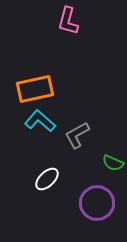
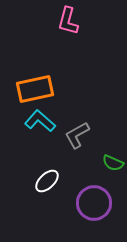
white ellipse: moved 2 px down
purple circle: moved 3 px left
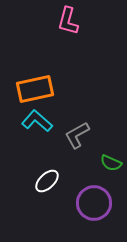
cyan L-shape: moved 3 px left
green semicircle: moved 2 px left
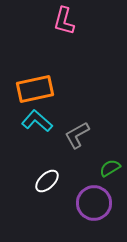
pink L-shape: moved 4 px left
green semicircle: moved 1 px left, 5 px down; rotated 125 degrees clockwise
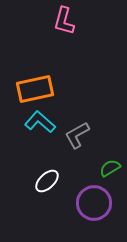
cyan L-shape: moved 3 px right, 1 px down
